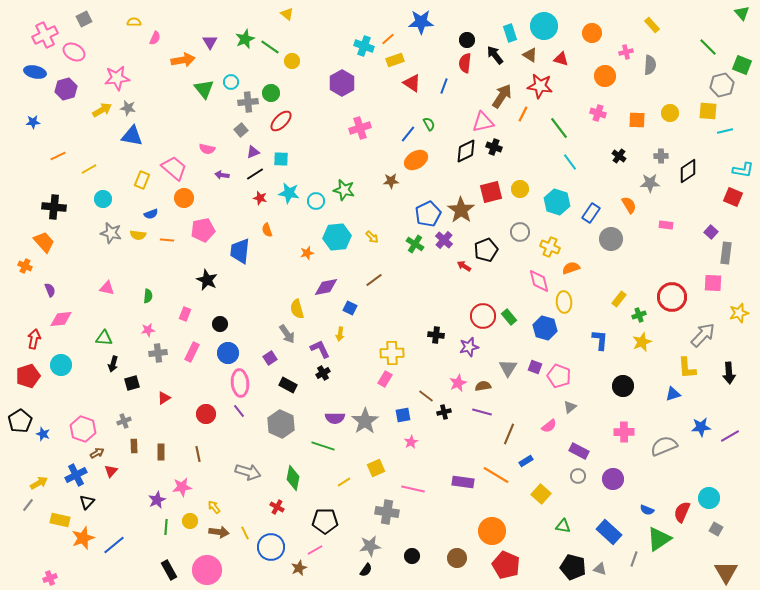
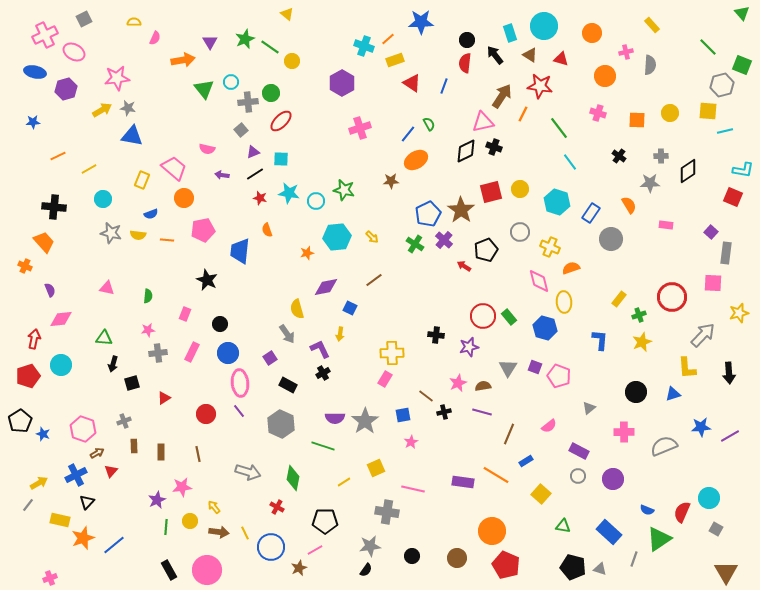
black circle at (623, 386): moved 13 px right, 6 px down
gray triangle at (570, 407): moved 19 px right, 1 px down
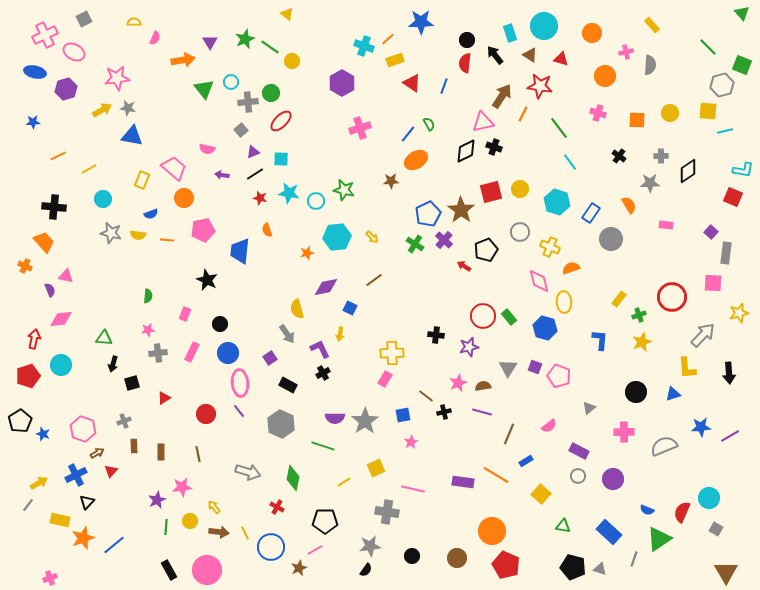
pink triangle at (107, 288): moved 41 px left, 12 px up
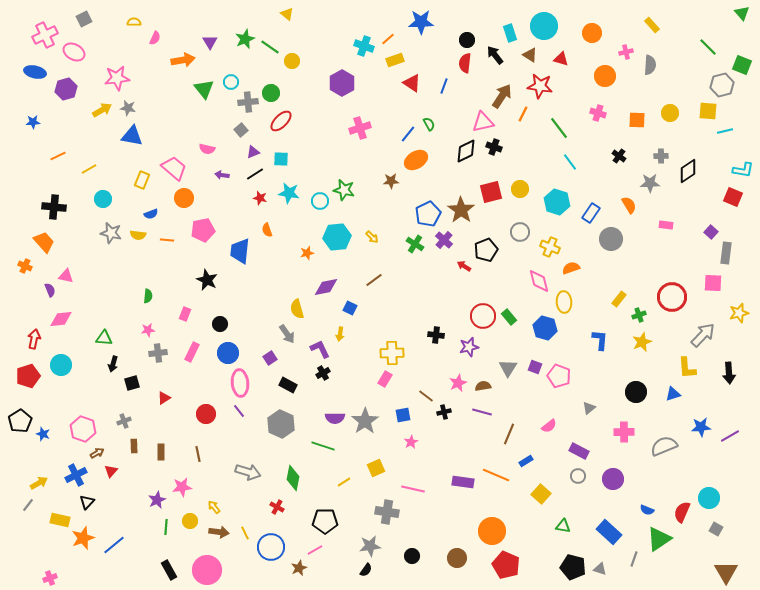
cyan circle at (316, 201): moved 4 px right
orange line at (496, 475): rotated 8 degrees counterclockwise
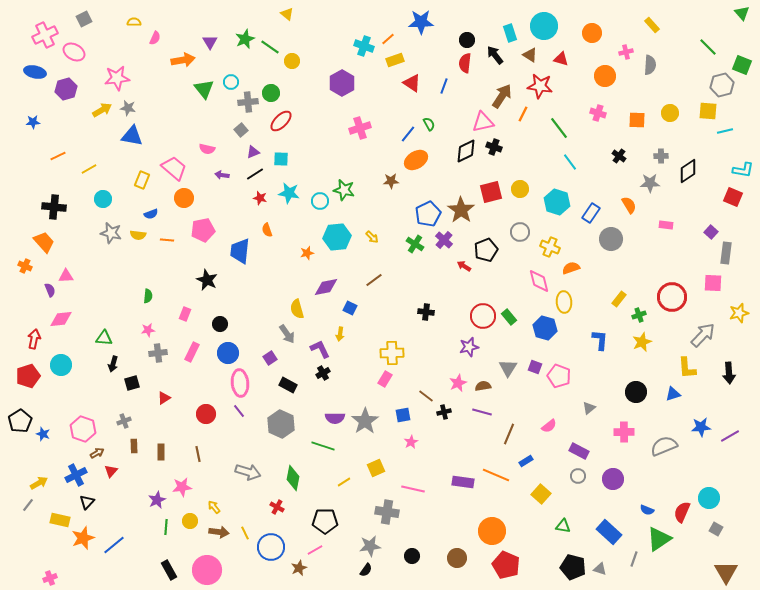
pink triangle at (66, 276): rotated 14 degrees counterclockwise
black cross at (436, 335): moved 10 px left, 23 px up
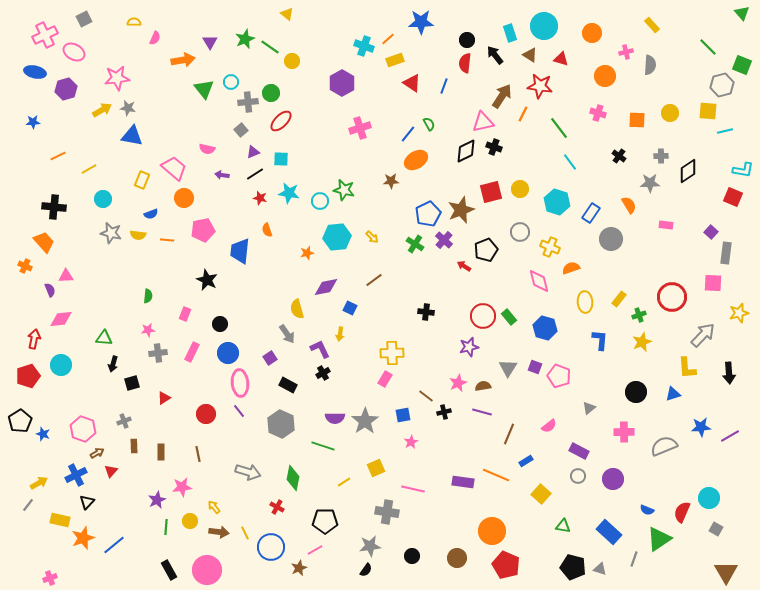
brown star at (461, 210): rotated 16 degrees clockwise
yellow ellipse at (564, 302): moved 21 px right
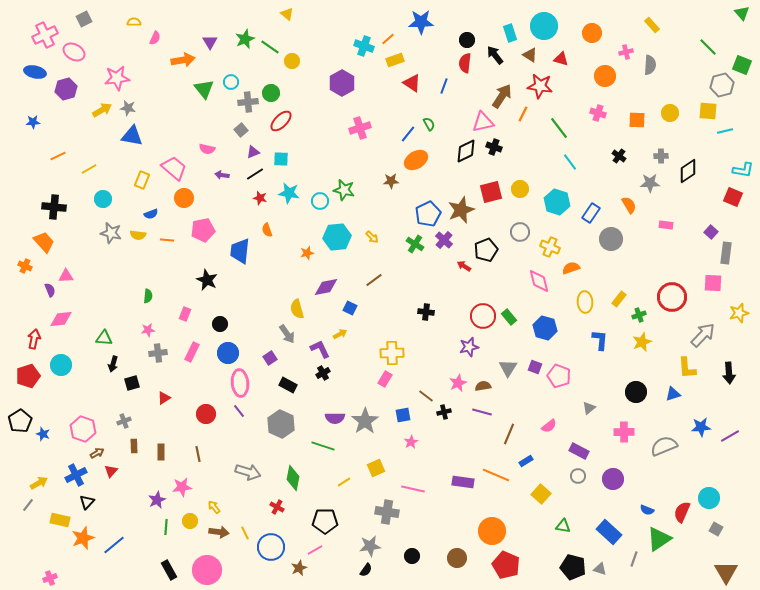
yellow arrow at (340, 334): rotated 128 degrees counterclockwise
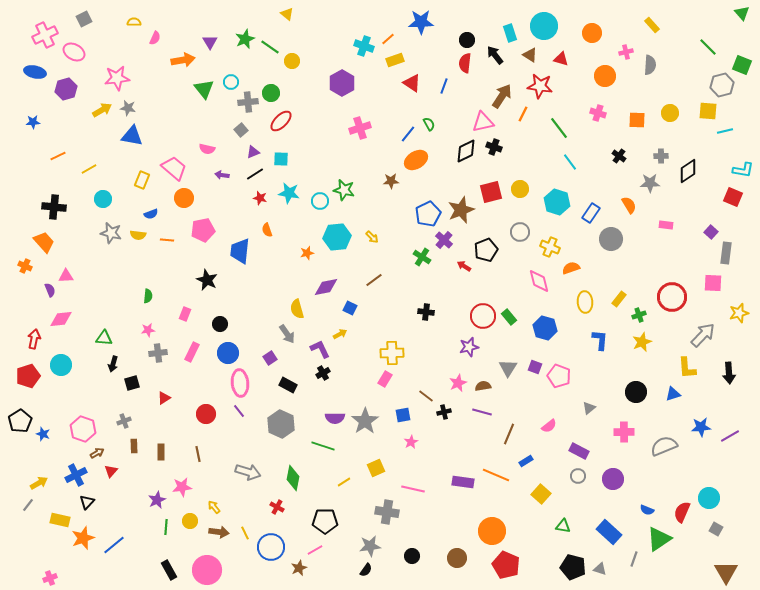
green cross at (415, 244): moved 7 px right, 13 px down
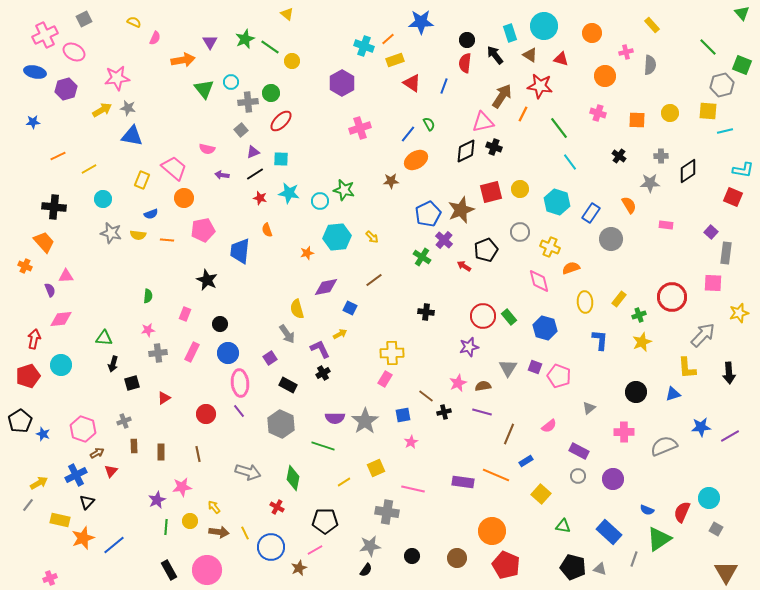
yellow semicircle at (134, 22): rotated 24 degrees clockwise
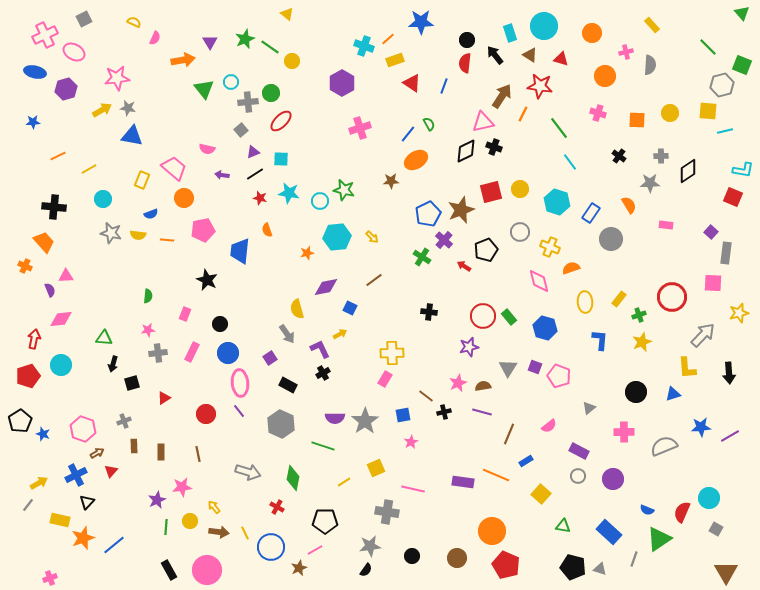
black cross at (426, 312): moved 3 px right
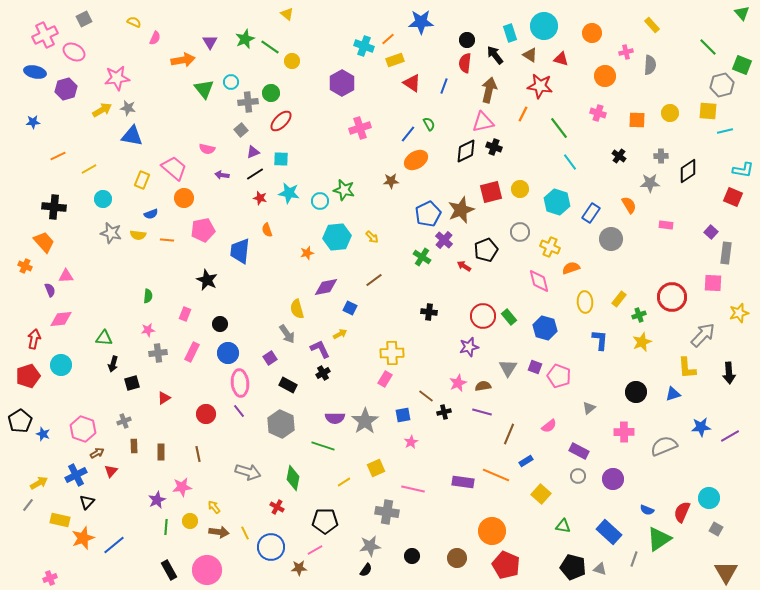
brown arrow at (502, 96): moved 13 px left, 6 px up; rotated 20 degrees counterclockwise
brown star at (299, 568): rotated 21 degrees clockwise
